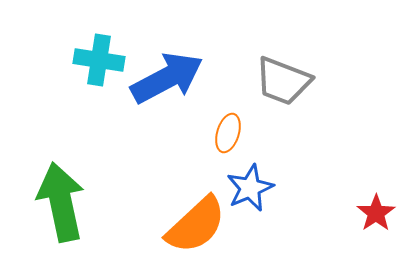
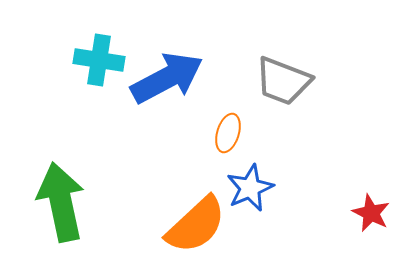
red star: moved 5 px left; rotated 12 degrees counterclockwise
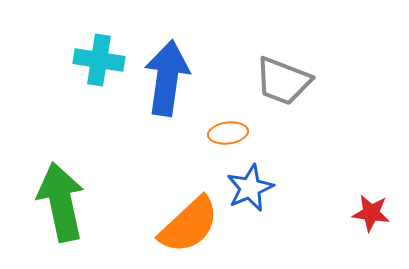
blue arrow: rotated 54 degrees counterclockwise
orange ellipse: rotated 66 degrees clockwise
red star: rotated 18 degrees counterclockwise
orange semicircle: moved 7 px left
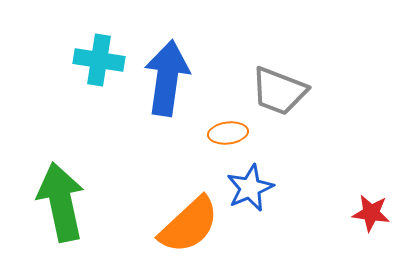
gray trapezoid: moved 4 px left, 10 px down
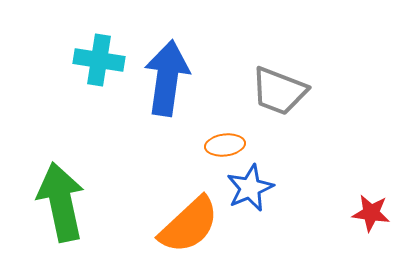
orange ellipse: moved 3 px left, 12 px down
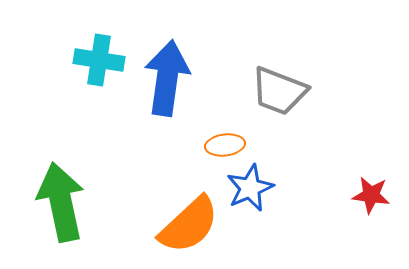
red star: moved 18 px up
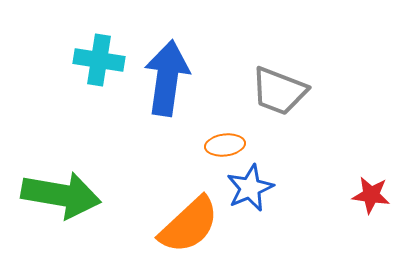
green arrow: moved 7 px up; rotated 112 degrees clockwise
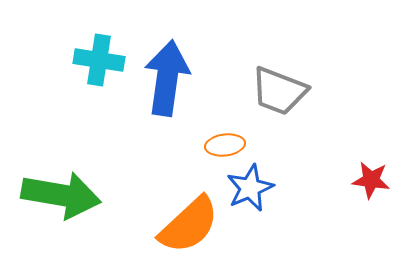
red star: moved 15 px up
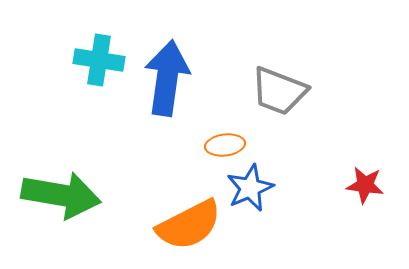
red star: moved 6 px left, 5 px down
orange semicircle: rotated 16 degrees clockwise
